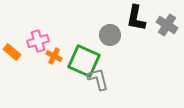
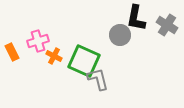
gray circle: moved 10 px right
orange rectangle: rotated 24 degrees clockwise
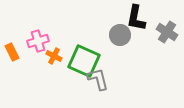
gray cross: moved 7 px down
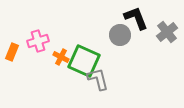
black L-shape: rotated 148 degrees clockwise
gray cross: rotated 20 degrees clockwise
orange rectangle: rotated 48 degrees clockwise
orange cross: moved 7 px right, 1 px down
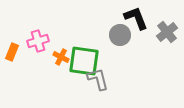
green square: rotated 16 degrees counterclockwise
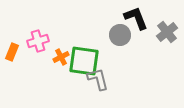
orange cross: rotated 35 degrees clockwise
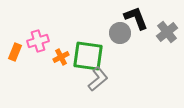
gray circle: moved 2 px up
orange rectangle: moved 3 px right
green square: moved 4 px right, 5 px up
gray L-shape: rotated 65 degrees clockwise
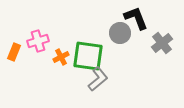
gray cross: moved 5 px left, 11 px down
orange rectangle: moved 1 px left
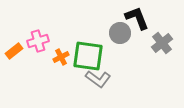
black L-shape: moved 1 px right
orange rectangle: moved 1 px up; rotated 30 degrees clockwise
gray L-shape: rotated 75 degrees clockwise
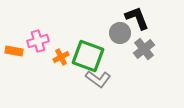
gray cross: moved 18 px left, 6 px down
orange rectangle: rotated 48 degrees clockwise
green square: rotated 12 degrees clockwise
